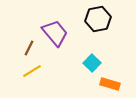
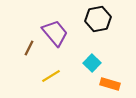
yellow line: moved 19 px right, 5 px down
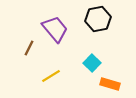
purple trapezoid: moved 4 px up
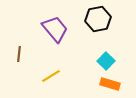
brown line: moved 10 px left, 6 px down; rotated 21 degrees counterclockwise
cyan square: moved 14 px right, 2 px up
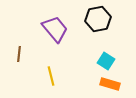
cyan square: rotated 12 degrees counterclockwise
yellow line: rotated 72 degrees counterclockwise
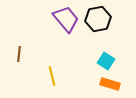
purple trapezoid: moved 11 px right, 10 px up
yellow line: moved 1 px right
